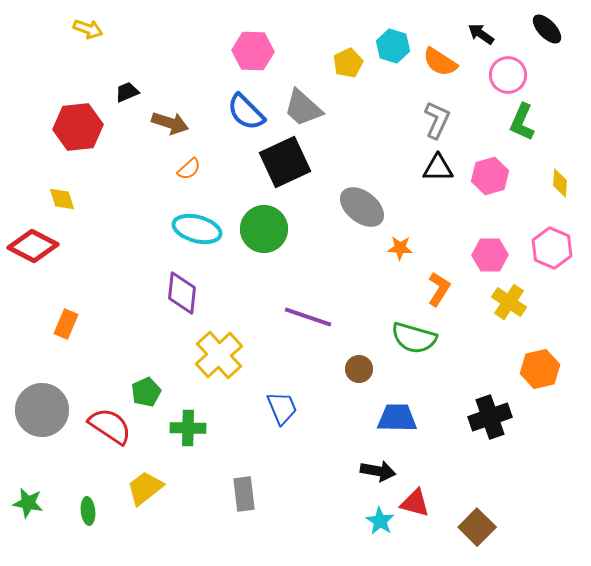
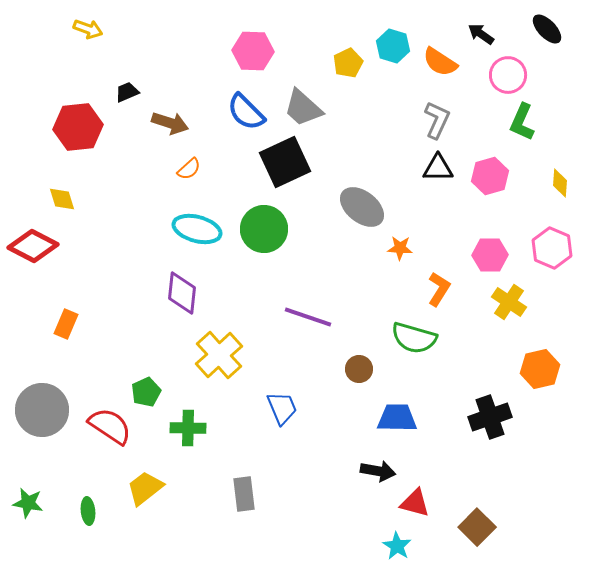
cyan star at (380, 521): moved 17 px right, 25 px down
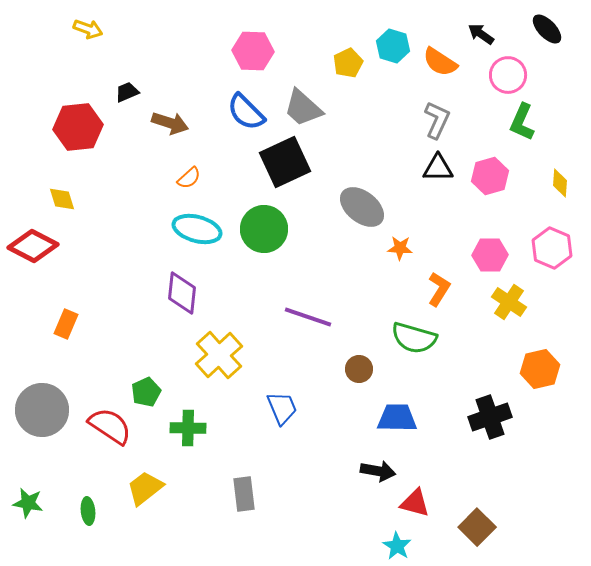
orange semicircle at (189, 169): moved 9 px down
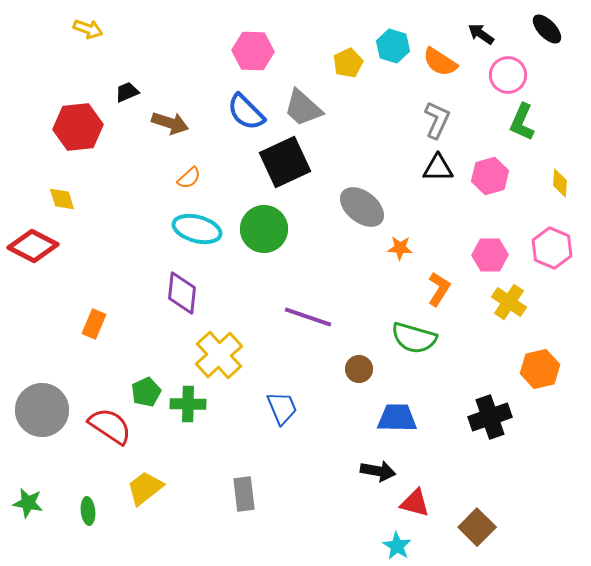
orange rectangle at (66, 324): moved 28 px right
green cross at (188, 428): moved 24 px up
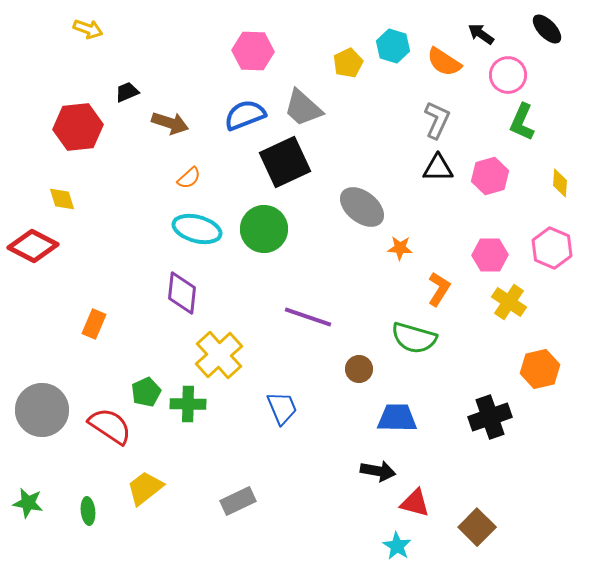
orange semicircle at (440, 62): moved 4 px right
blue semicircle at (246, 112): moved 1 px left, 3 px down; rotated 114 degrees clockwise
gray rectangle at (244, 494): moved 6 px left, 7 px down; rotated 72 degrees clockwise
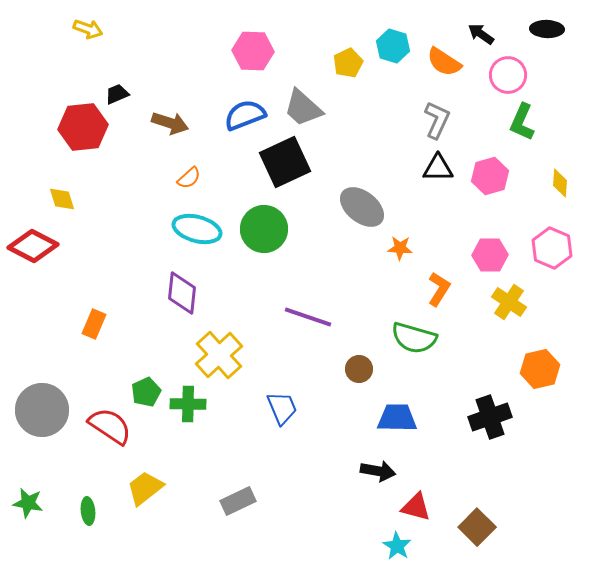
black ellipse at (547, 29): rotated 44 degrees counterclockwise
black trapezoid at (127, 92): moved 10 px left, 2 px down
red hexagon at (78, 127): moved 5 px right
red triangle at (415, 503): moved 1 px right, 4 px down
